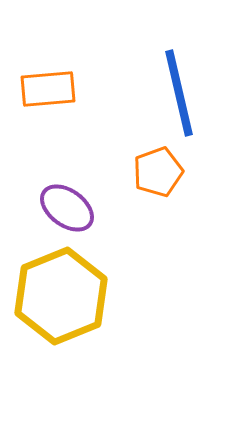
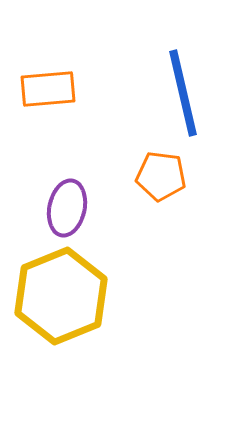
blue line: moved 4 px right
orange pentagon: moved 3 px right, 4 px down; rotated 27 degrees clockwise
purple ellipse: rotated 66 degrees clockwise
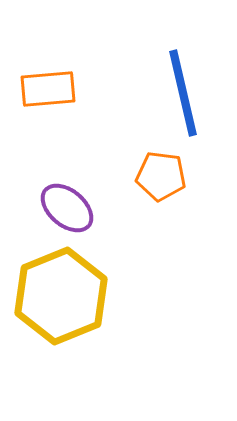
purple ellipse: rotated 62 degrees counterclockwise
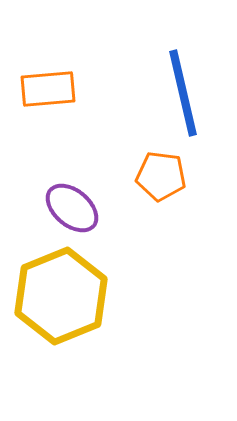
purple ellipse: moved 5 px right
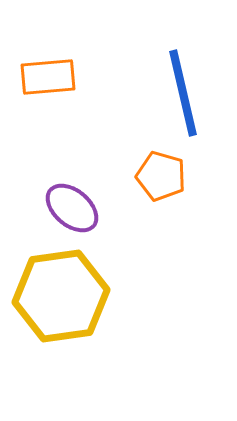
orange rectangle: moved 12 px up
orange pentagon: rotated 9 degrees clockwise
yellow hexagon: rotated 14 degrees clockwise
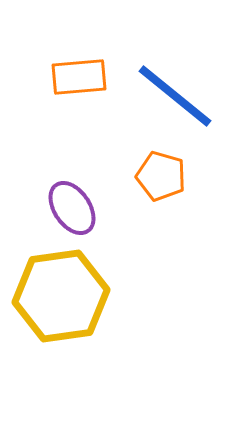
orange rectangle: moved 31 px right
blue line: moved 8 px left, 3 px down; rotated 38 degrees counterclockwise
purple ellipse: rotated 16 degrees clockwise
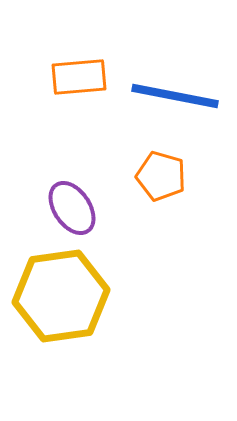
blue line: rotated 28 degrees counterclockwise
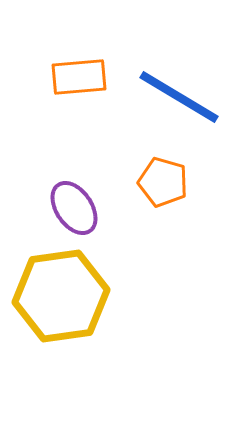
blue line: moved 4 px right, 1 px down; rotated 20 degrees clockwise
orange pentagon: moved 2 px right, 6 px down
purple ellipse: moved 2 px right
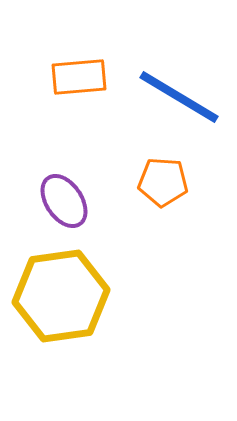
orange pentagon: rotated 12 degrees counterclockwise
purple ellipse: moved 10 px left, 7 px up
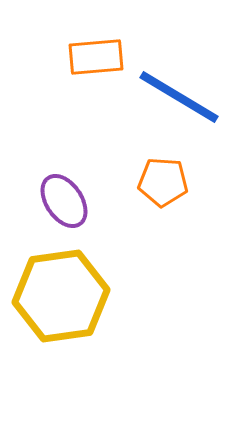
orange rectangle: moved 17 px right, 20 px up
